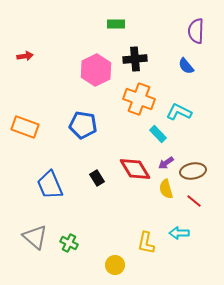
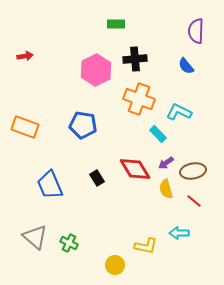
yellow L-shape: moved 3 px down; rotated 90 degrees counterclockwise
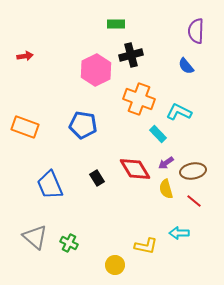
black cross: moved 4 px left, 4 px up; rotated 10 degrees counterclockwise
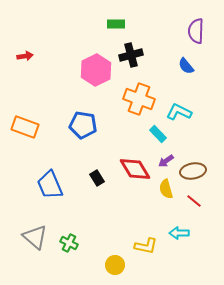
purple arrow: moved 2 px up
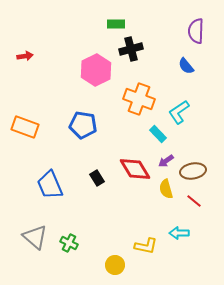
black cross: moved 6 px up
cyan L-shape: rotated 60 degrees counterclockwise
